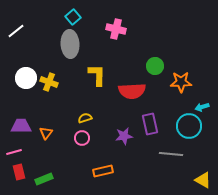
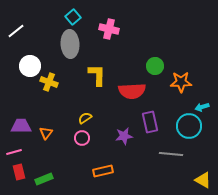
pink cross: moved 7 px left
white circle: moved 4 px right, 12 px up
yellow semicircle: rotated 16 degrees counterclockwise
purple rectangle: moved 2 px up
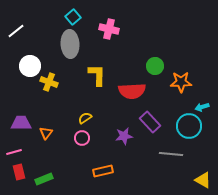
purple rectangle: rotated 30 degrees counterclockwise
purple trapezoid: moved 3 px up
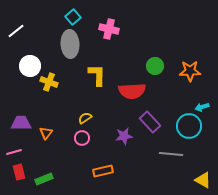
orange star: moved 9 px right, 11 px up
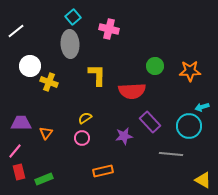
pink line: moved 1 px right, 1 px up; rotated 35 degrees counterclockwise
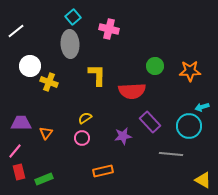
purple star: moved 1 px left
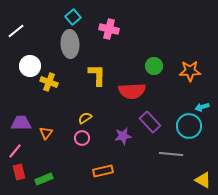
green circle: moved 1 px left
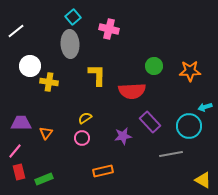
yellow cross: rotated 12 degrees counterclockwise
cyan arrow: moved 3 px right
gray line: rotated 15 degrees counterclockwise
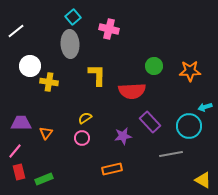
orange rectangle: moved 9 px right, 2 px up
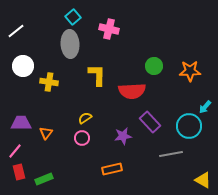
white circle: moved 7 px left
cyan arrow: rotated 32 degrees counterclockwise
